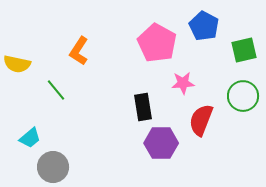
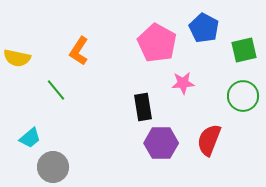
blue pentagon: moved 2 px down
yellow semicircle: moved 6 px up
red semicircle: moved 8 px right, 20 px down
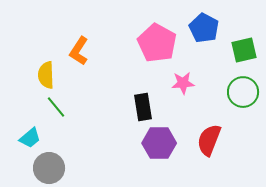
yellow semicircle: moved 29 px right, 17 px down; rotated 76 degrees clockwise
green line: moved 17 px down
green circle: moved 4 px up
purple hexagon: moved 2 px left
gray circle: moved 4 px left, 1 px down
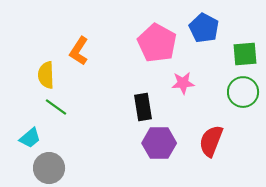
green square: moved 1 px right, 4 px down; rotated 8 degrees clockwise
green line: rotated 15 degrees counterclockwise
red semicircle: moved 2 px right, 1 px down
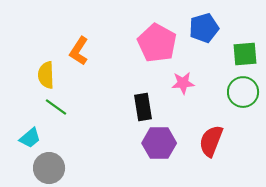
blue pentagon: rotated 28 degrees clockwise
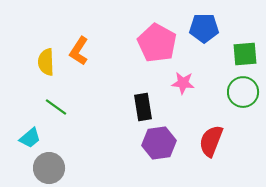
blue pentagon: rotated 16 degrees clockwise
yellow semicircle: moved 13 px up
pink star: rotated 10 degrees clockwise
purple hexagon: rotated 8 degrees counterclockwise
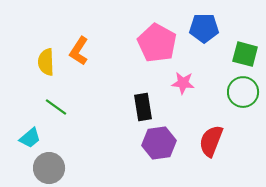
green square: rotated 20 degrees clockwise
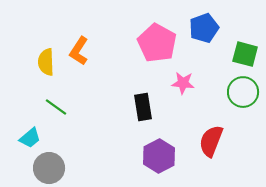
blue pentagon: rotated 20 degrees counterclockwise
purple hexagon: moved 13 px down; rotated 20 degrees counterclockwise
